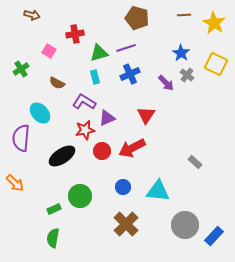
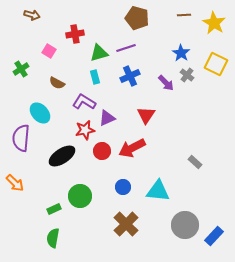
blue cross: moved 2 px down
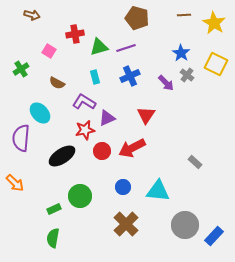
green triangle: moved 6 px up
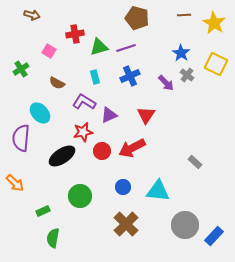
purple triangle: moved 2 px right, 3 px up
red star: moved 2 px left, 2 px down
green rectangle: moved 11 px left, 2 px down
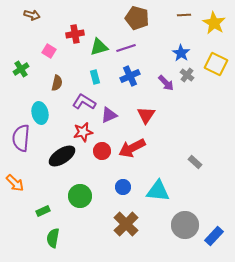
brown semicircle: rotated 105 degrees counterclockwise
cyan ellipse: rotated 30 degrees clockwise
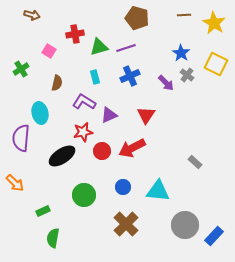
green circle: moved 4 px right, 1 px up
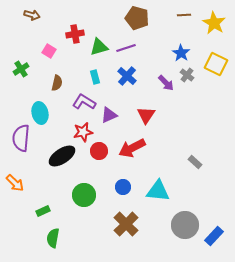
blue cross: moved 3 px left; rotated 24 degrees counterclockwise
red circle: moved 3 px left
